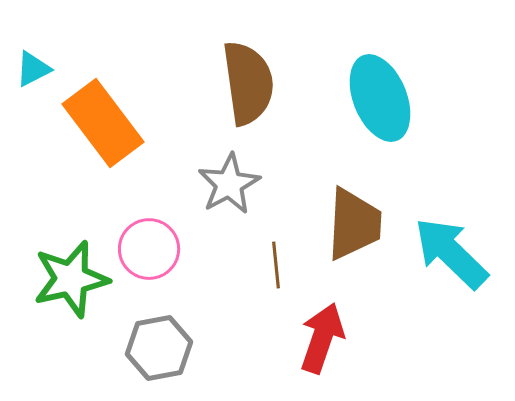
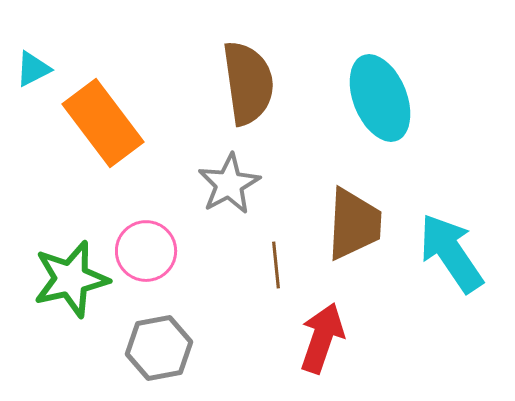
pink circle: moved 3 px left, 2 px down
cyan arrow: rotated 12 degrees clockwise
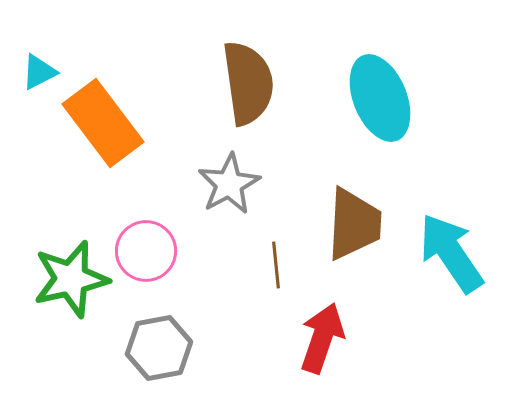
cyan triangle: moved 6 px right, 3 px down
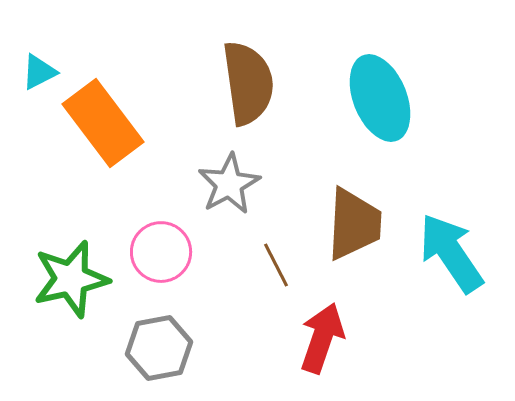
pink circle: moved 15 px right, 1 px down
brown line: rotated 21 degrees counterclockwise
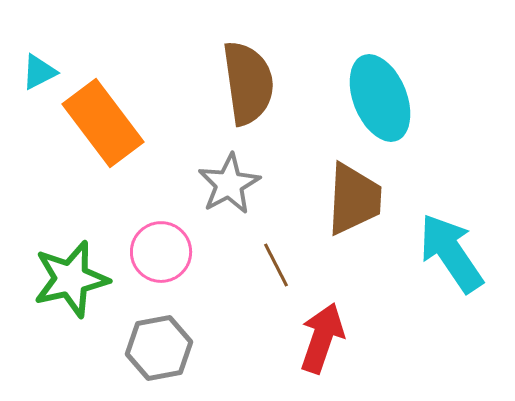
brown trapezoid: moved 25 px up
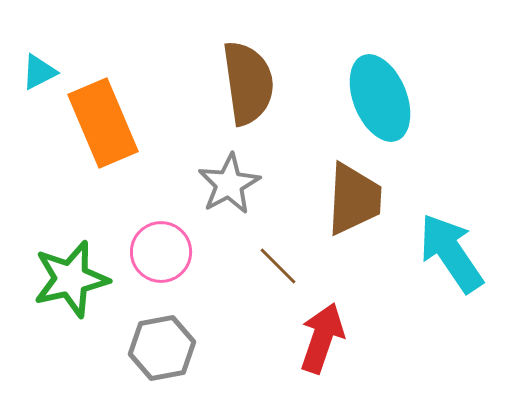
orange rectangle: rotated 14 degrees clockwise
brown line: moved 2 px right, 1 px down; rotated 18 degrees counterclockwise
gray hexagon: moved 3 px right
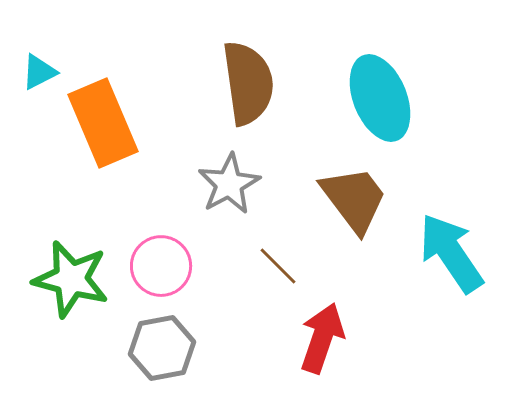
brown trapezoid: rotated 40 degrees counterclockwise
pink circle: moved 14 px down
green star: rotated 28 degrees clockwise
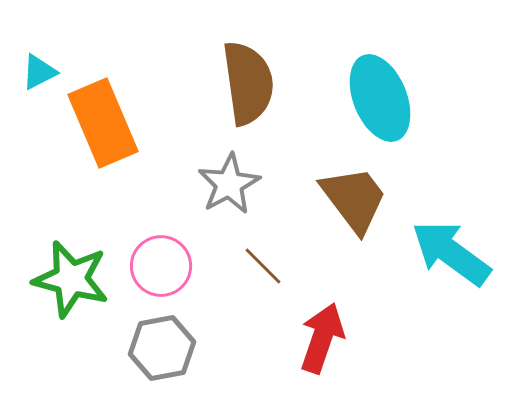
cyan arrow: rotated 20 degrees counterclockwise
brown line: moved 15 px left
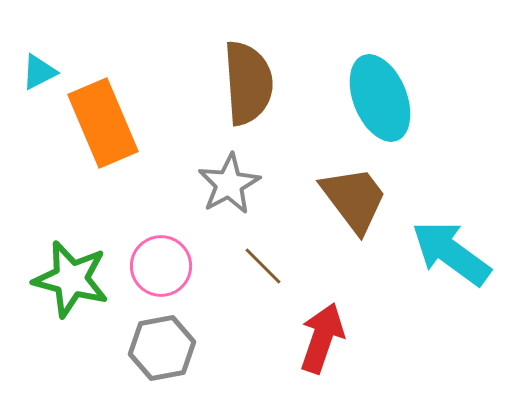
brown semicircle: rotated 4 degrees clockwise
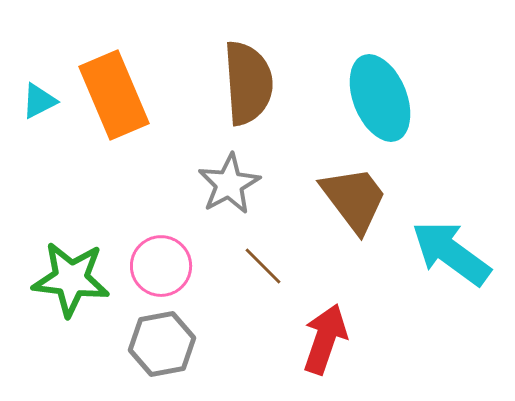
cyan triangle: moved 29 px down
orange rectangle: moved 11 px right, 28 px up
green star: rotated 8 degrees counterclockwise
red arrow: moved 3 px right, 1 px down
gray hexagon: moved 4 px up
